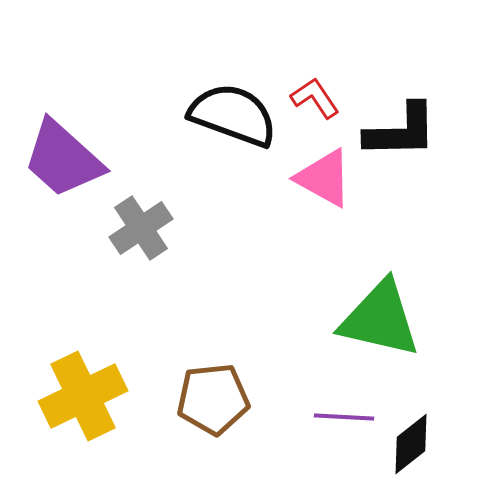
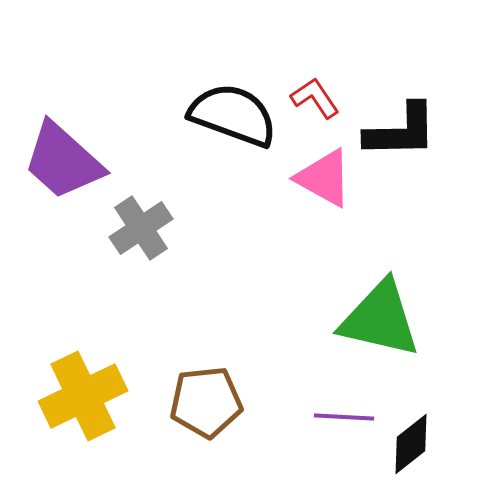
purple trapezoid: moved 2 px down
brown pentagon: moved 7 px left, 3 px down
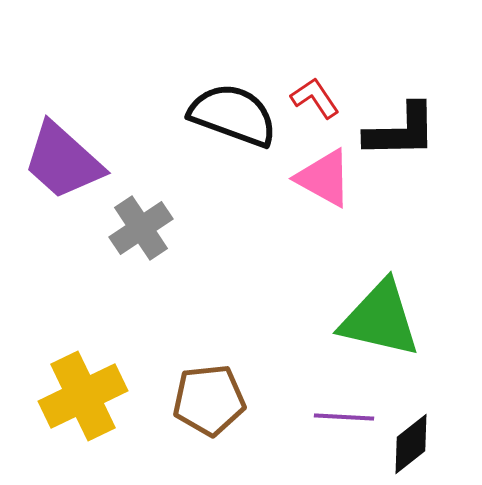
brown pentagon: moved 3 px right, 2 px up
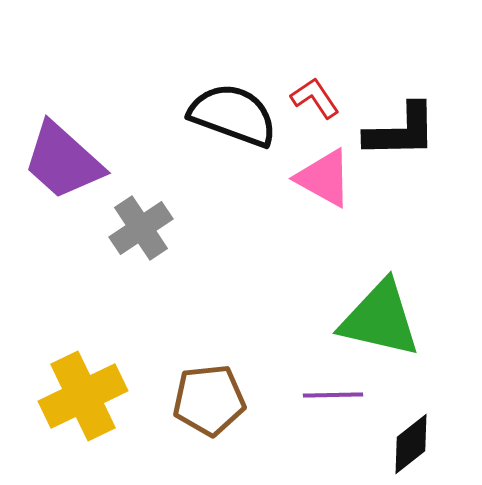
purple line: moved 11 px left, 22 px up; rotated 4 degrees counterclockwise
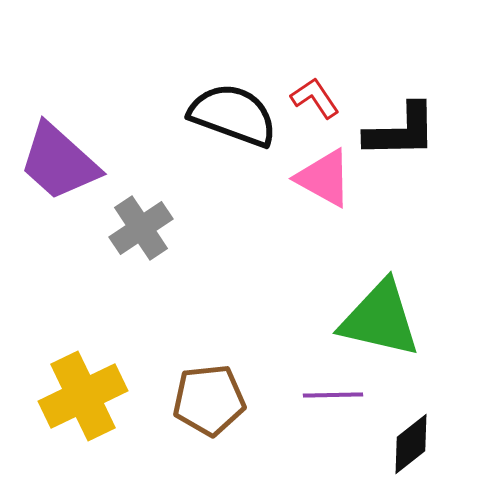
purple trapezoid: moved 4 px left, 1 px down
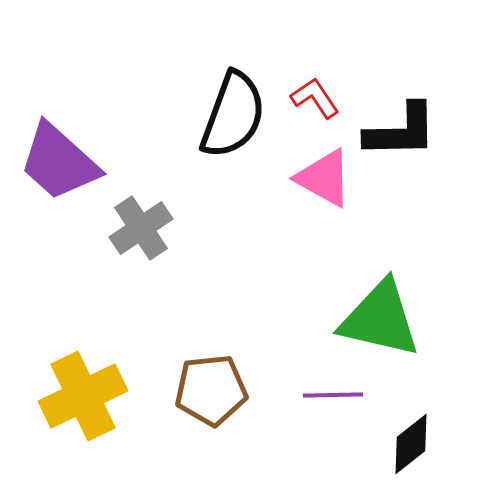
black semicircle: rotated 90 degrees clockwise
brown pentagon: moved 2 px right, 10 px up
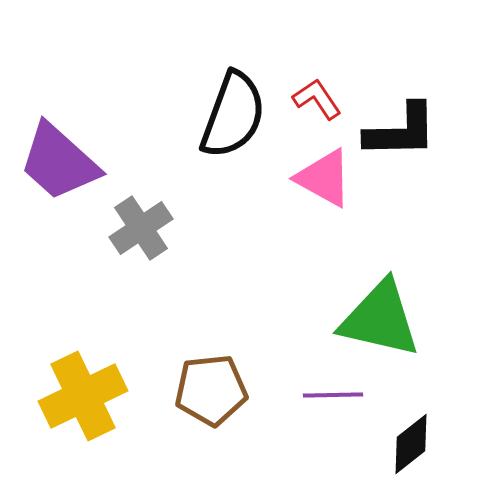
red L-shape: moved 2 px right, 1 px down
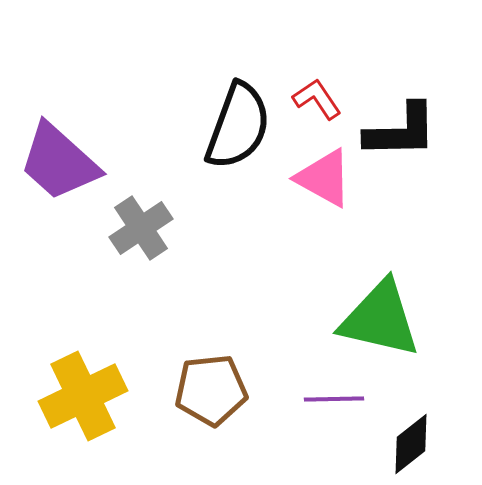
black semicircle: moved 5 px right, 11 px down
purple line: moved 1 px right, 4 px down
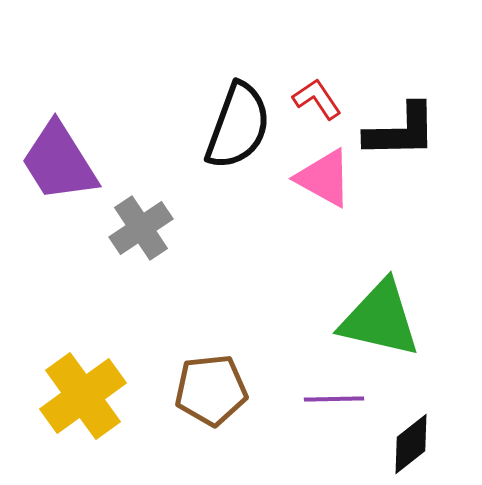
purple trapezoid: rotated 16 degrees clockwise
yellow cross: rotated 10 degrees counterclockwise
